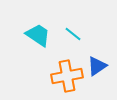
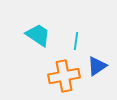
cyan line: moved 3 px right, 7 px down; rotated 60 degrees clockwise
orange cross: moved 3 px left
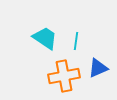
cyan trapezoid: moved 7 px right, 3 px down
blue triangle: moved 1 px right, 2 px down; rotated 10 degrees clockwise
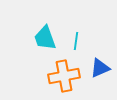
cyan trapezoid: rotated 144 degrees counterclockwise
blue triangle: moved 2 px right
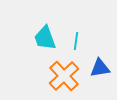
blue triangle: rotated 15 degrees clockwise
orange cross: rotated 32 degrees counterclockwise
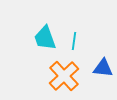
cyan line: moved 2 px left
blue triangle: moved 3 px right; rotated 15 degrees clockwise
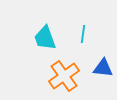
cyan line: moved 9 px right, 7 px up
orange cross: rotated 8 degrees clockwise
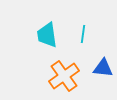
cyan trapezoid: moved 2 px right, 3 px up; rotated 12 degrees clockwise
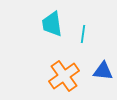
cyan trapezoid: moved 5 px right, 11 px up
blue triangle: moved 3 px down
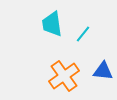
cyan line: rotated 30 degrees clockwise
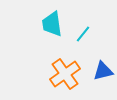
blue triangle: rotated 20 degrees counterclockwise
orange cross: moved 1 px right, 2 px up
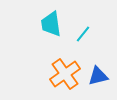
cyan trapezoid: moved 1 px left
blue triangle: moved 5 px left, 5 px down
